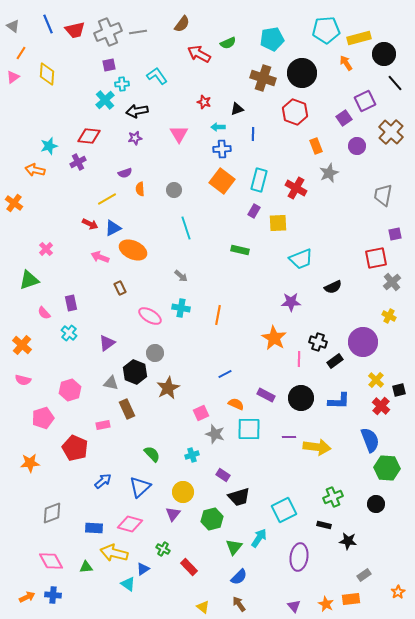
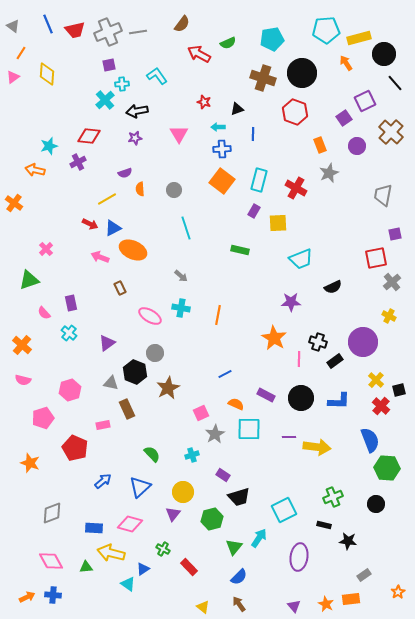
orange rectangle at (316, 146): moved 4 px right, 1 px up
gray star at (215, 434): rotated 24 degrees clockwise
orange star at (30, 463): rotated 24 degrees clockwise
yellow arrow at (114, 553): moved 3 px left
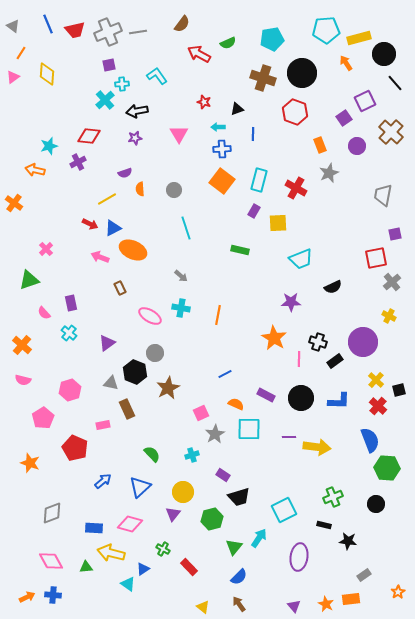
red cross at (381, 406): moved 3 px left
pink pentagon at (43, 418): rotated 15 degrees counterclockwise
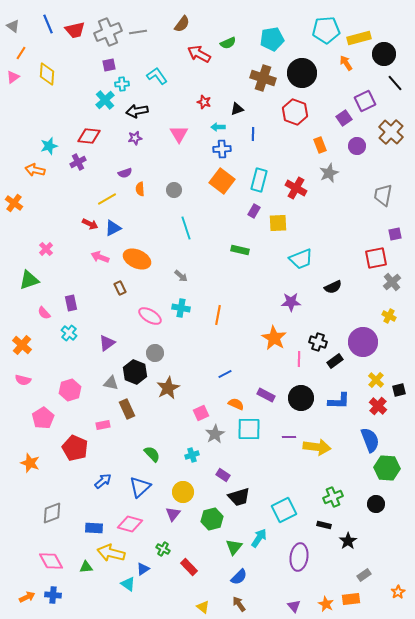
orange ellipse at (133, 250): moved 4 px right, 9 px down
black star at (348, 541): rotated 30 degrees clockwise
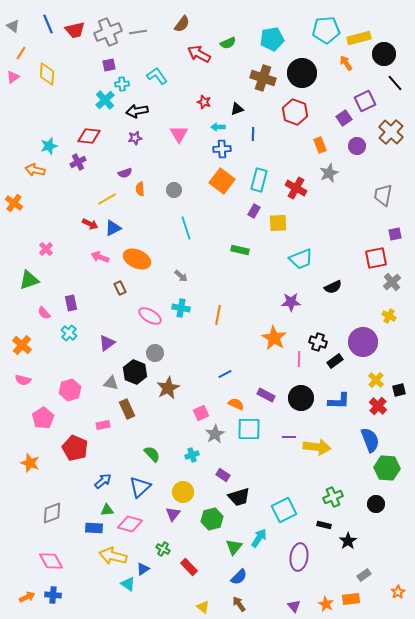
yellow arrow at (111, 553): moved 2 px right, 3 px down
green triangle at (86, 567): moved 21 px right, 57 px up
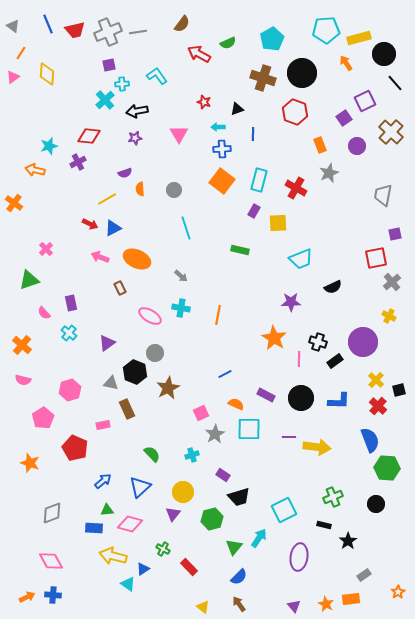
cyan pentagon at (272, 39): rotated 20 degrees counterclockwise
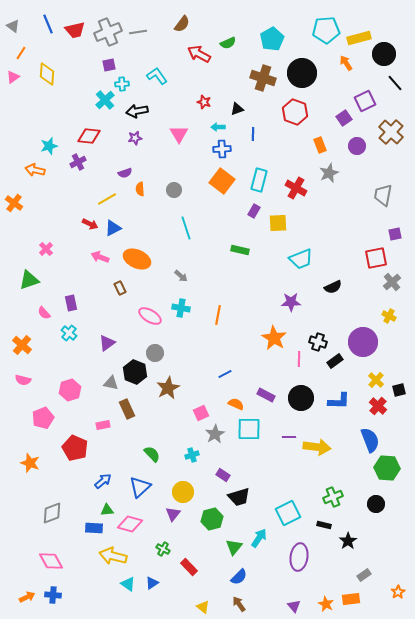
pink pentagon at (43, 418): rotated 10 degrees clockwise
cyan square at (284, 510): moved 4 px right, 3 px down
blue triangle at (143, 569): moved 9 px right, 14 px down
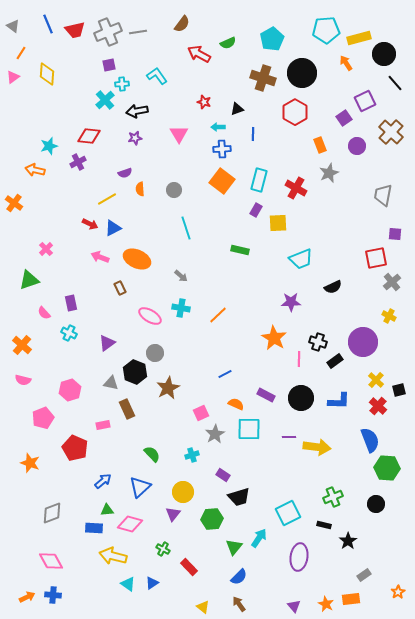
red hexagon at (295, 112): rotated 10 degrees clockwise
purple rectangle at (254, 211): moved 2 px right, 1 px up
purple square at (395, 234): rotated 16 degrees clockwise
orange line at (218, 315): rotated 36 degrees clockwise
cyan cross at (69, 333): rotated 14 degrees counterclockwise
green hexagon at (212, 519): rotated 10 degrees clockwise
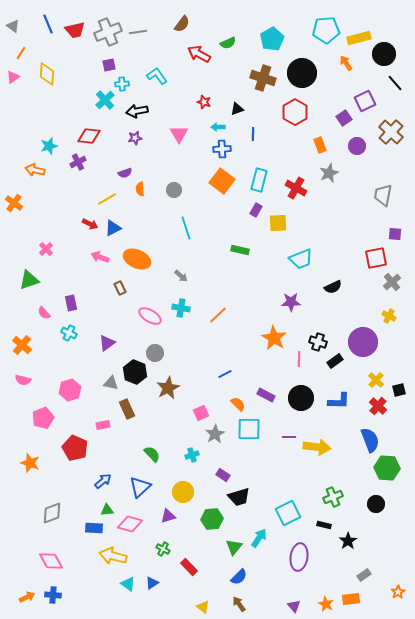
orange semicircle at (236, 404): moved 2 px right; rotated 21 degrees clockwise
purple triangle at (173, 514): moved 5 px left, 2 px down; rotated 35 degrees clockwise
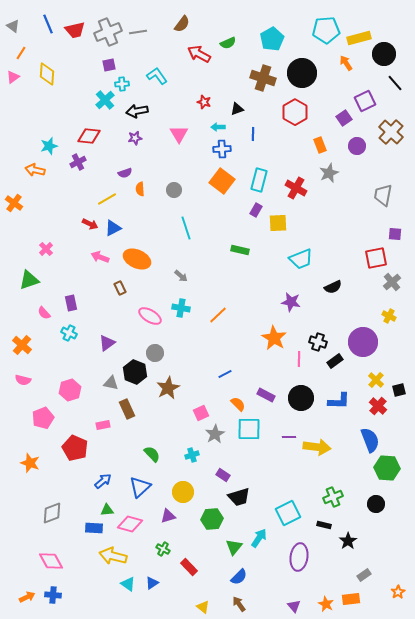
purple star at (291, 302): rotated 12 degrees clockwise
